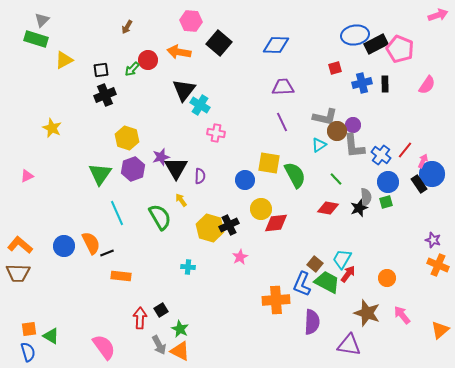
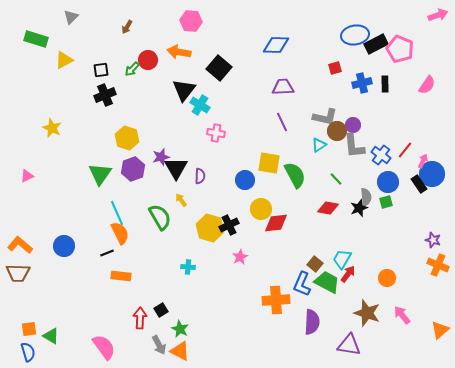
gray triangle at (42, 20): moved 29 px right, 3 px up
black square at (219, 43): moved 25 px down
orange semicircle at (91, 243): moved 29 px right, 10 px up
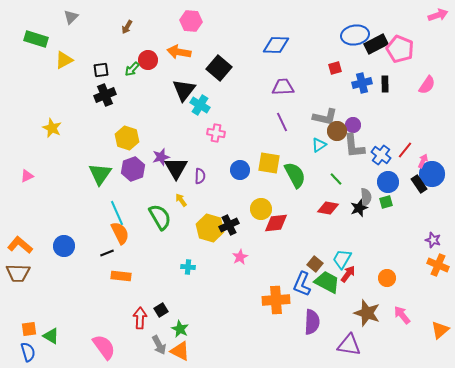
blue circle at (245, 180): moved 5 px left, 10 px up
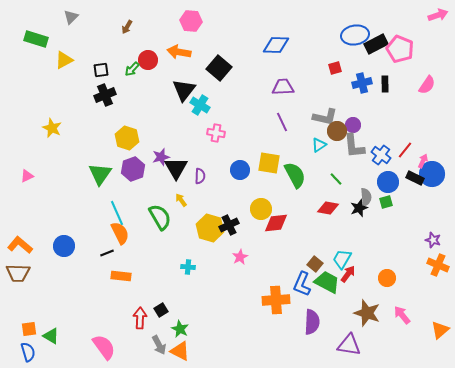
black rectangle at (419, 184): moved 4 px left, 6 px up; rotated 30 degrees counterclockwise
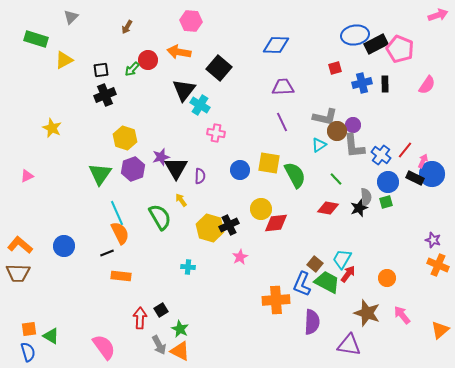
yellow hexagon at (127, 138): moved 2 px left
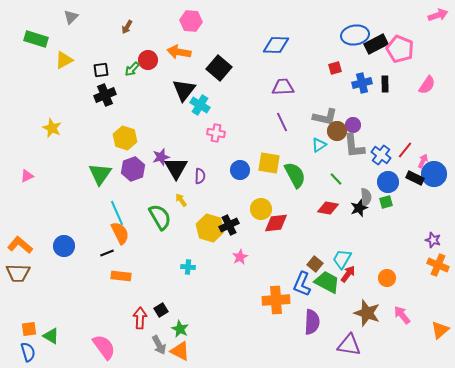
blue circle at (432, 174): moved 2 px right
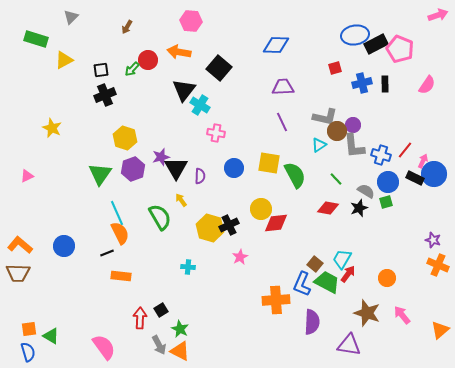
blue cross at (381, 155): rotated 18 degrees counterclockwise
blue circle at (240, 170): moved 6 px left, 2 px up
gray semicircle at (366, 197): moved 6 px up; rotated 54 degrees counterclockwise
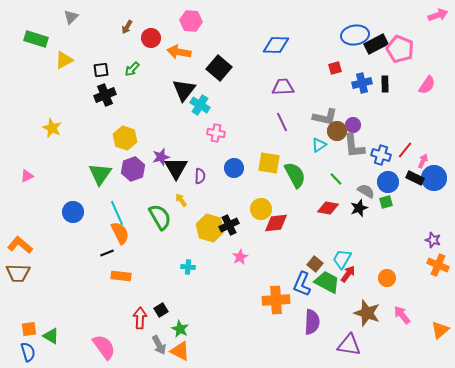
red circle at (148, 60): moved 3 px right, 22 px up
blue circle at (434, 174): moved 4 px down
blue circle at (64, 246): moved 9 px right, 34 px up
